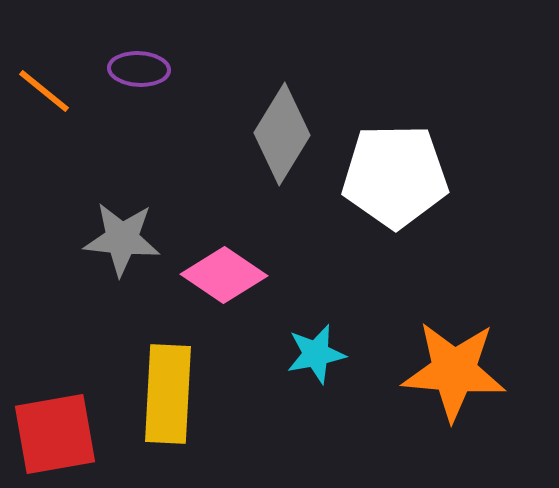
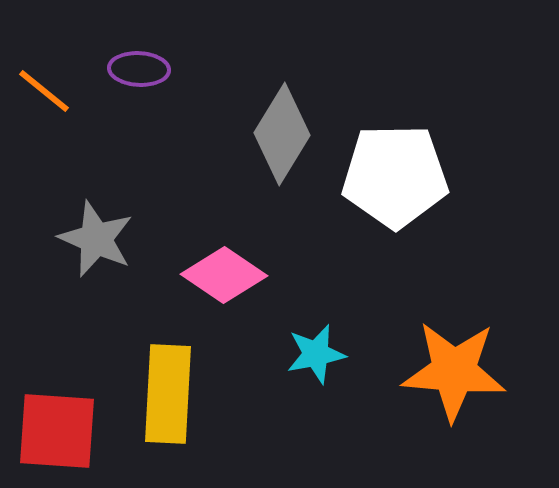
gray star: moved 26 px left; rotated 18 degrees clockwise
red square: moved 2 px right, 3 px up; rotated 14 degrees clockwise
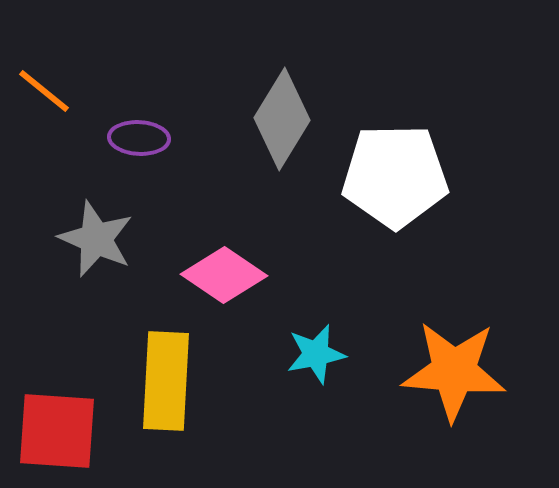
purple ellipse: moved 69 px down
gray diamond: moved 15 px up
yellow rectangle: moved 2 px left, 13 px up
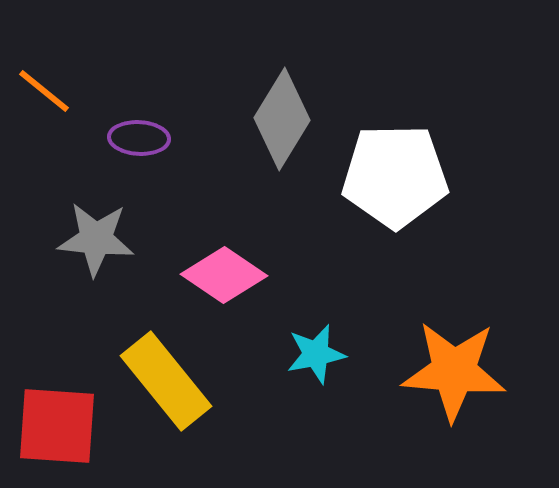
gray star: rotated 18 degrees counterclockwise
yellow rectangle: rotated 42 degrees counterclockwise
red square: moved 5 px up
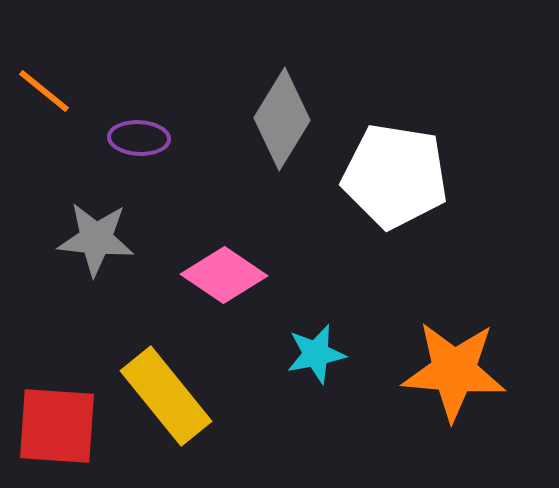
white pentagon: rotated 10 degrees clockwise
yellow rectangle: moved 15 px down
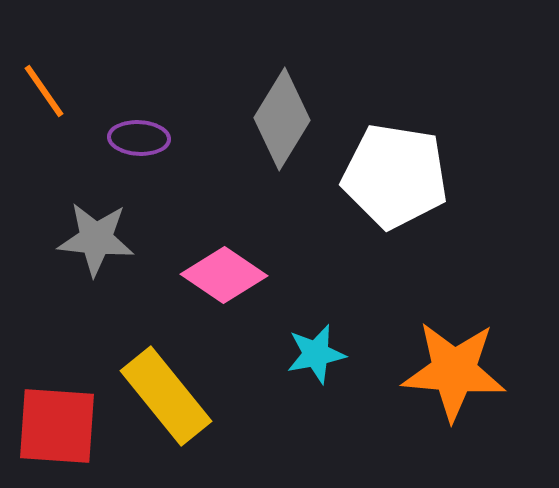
orange line: rotated 16 degrees clockwise
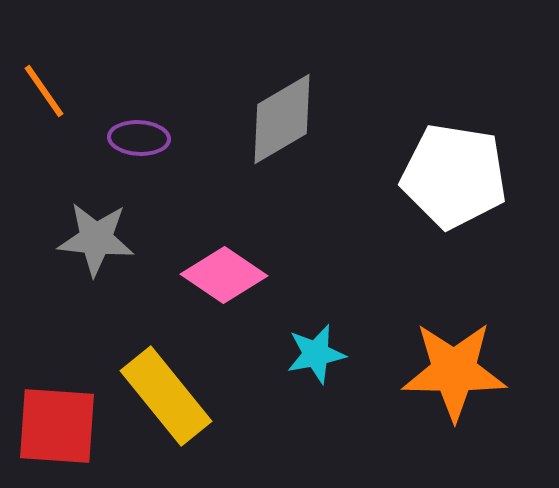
gray diamond: rotated 28 degrees clockwise
white pentagon: moved 59 px right
orange star: rotated 4 degrees counterclockwise
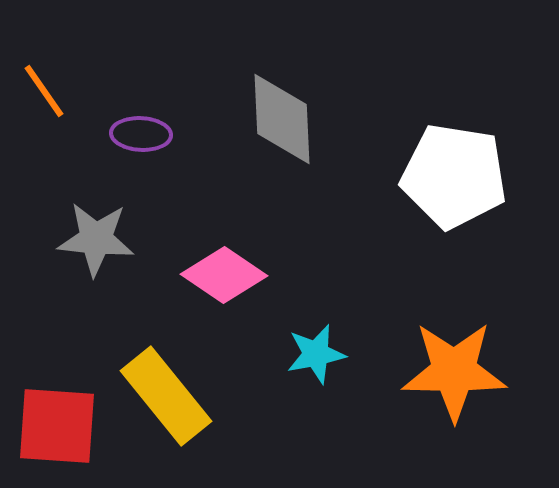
gray diamond: rotated 62 degrees counterclockwise
purple ellipse: moved 2 px right, 4 px up
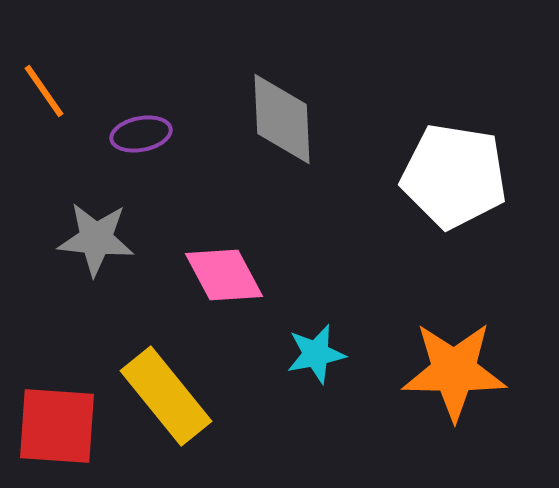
purple ellipse: rotated 14 degrees counterclockwise
pink diamond: rotated 28 degrees clockwise
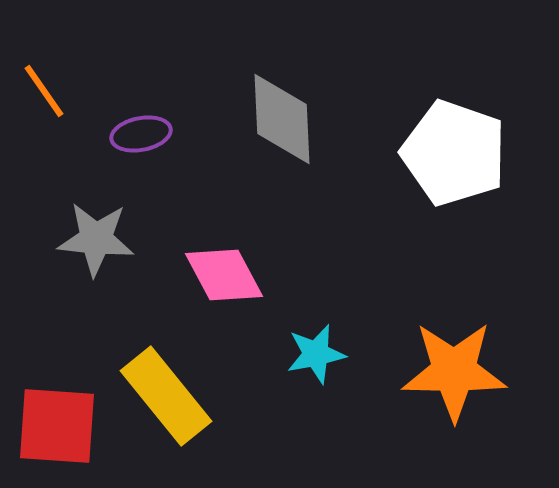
white pentagon: moved 23 px up; rotated 10 degrees clockwise
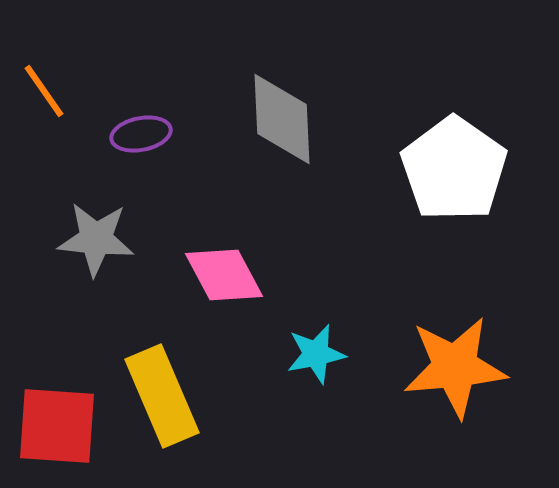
white pentagon: moved 16 px down; rotated 16 degrees clockwise
orange star: moved 1 px right, 4 px up; rotated 6 degrees counterclockwise
yellow rectangle: moved 4 px left; rotated 16 degrees clockwise
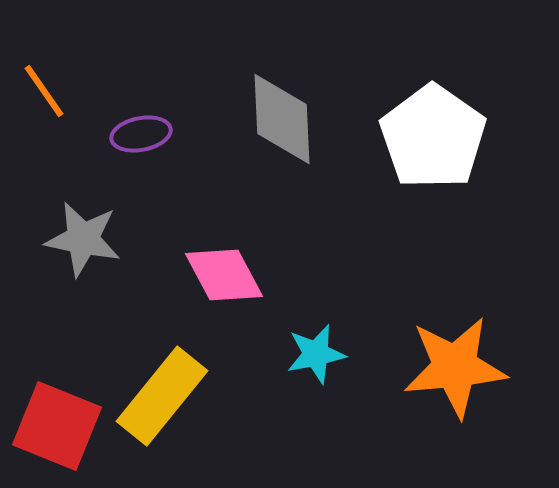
white pentagon: moved 21 px left, 32 px up
gray star: moved 13 px left; rotated 6 degrees clockwise
yellow rectangle: rotated 62 degrees clockwise
red square: rotated 18 degrees clockwise
